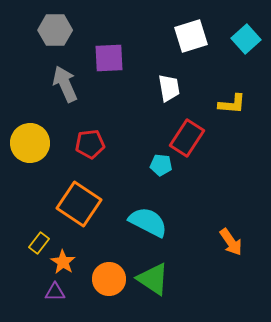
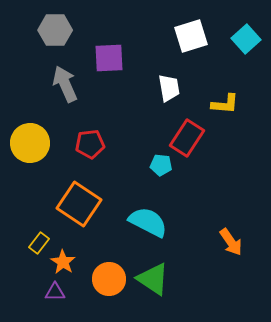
yellow L-shape: moved 7 px left
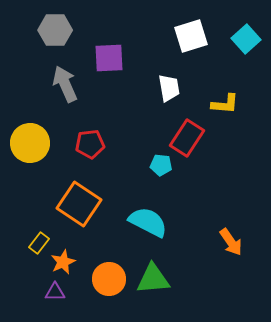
orange star: rotated 15 degrees clockwise
green triangle: rotated 39 degrees counterclockwise
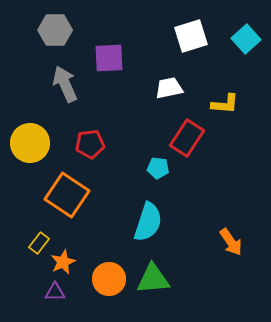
white trapezoid: rotated 92 degrees counterclockwise
cyan pentagon: moved 3 px left, 3 px down
orange square: moved 12 px left, 9 px up
cyan semicircle: rotated 81 degrees clockwise
